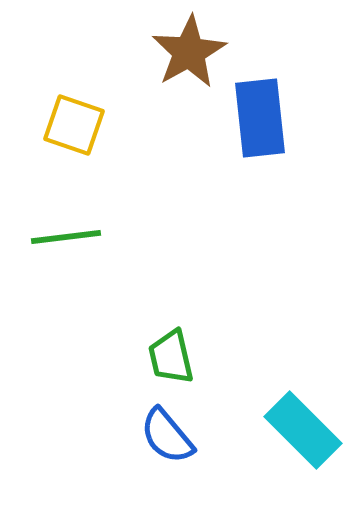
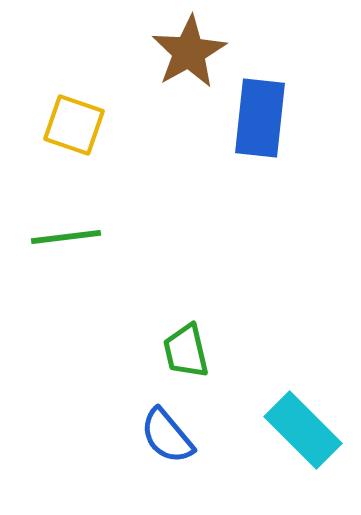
blue rectangle: rotated 12 degrees clockwise
green trapezoid: moved 15 px right, 6 px up
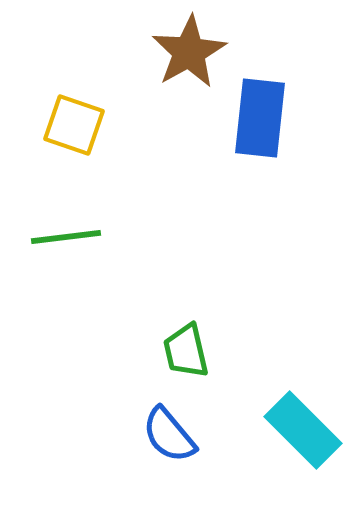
blue semicircle: moved 2 px right, 1 px up
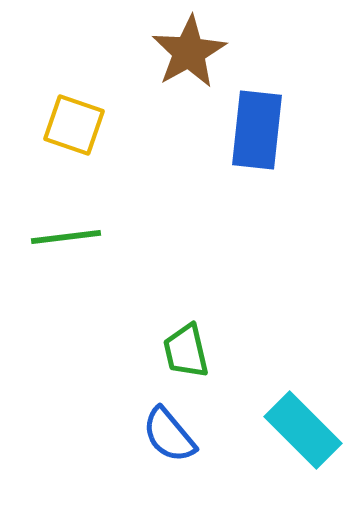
blue rectangle: moved 3 px left, 12 px down
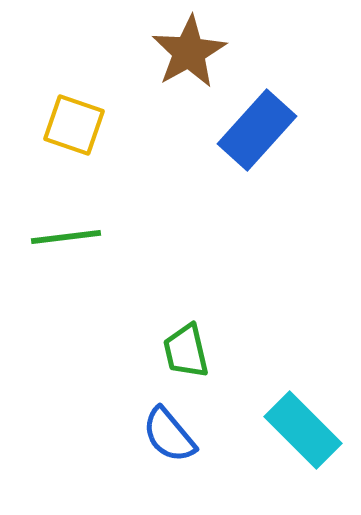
blue rectangle: rotated 36 degrees clockwise
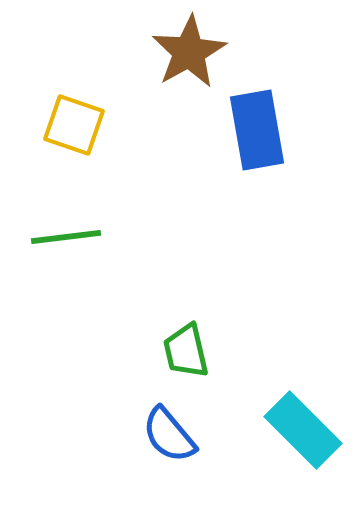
blue rectangle: rotated 52 degrees counterclockwise
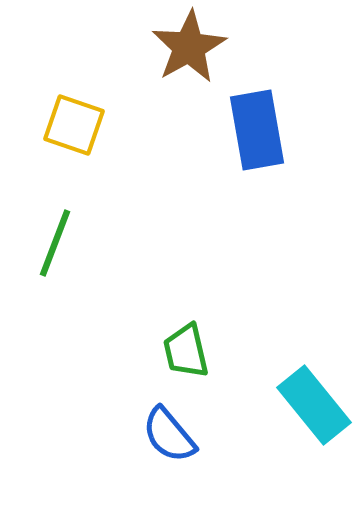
brown star: moved 5 px up
green line: moved 11 px left, 6 px down; rotated 62 degrees counterclockwise
cyan rectangle: moved 11 px right, 25 px up; rotated 6 degrees clockwise
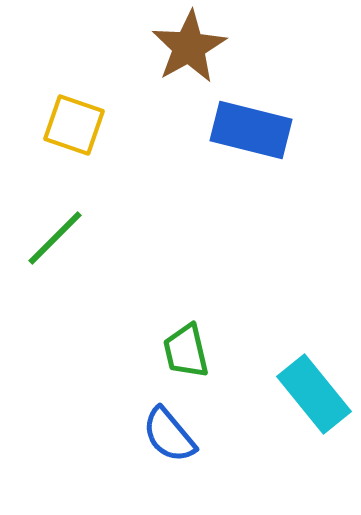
blue rectangle: moved 6 px left; rotated 66 degrees counterclockwise
green line: moved 5 px up; rotated 24 degrees clockwise
cyan rectangle: moved 11 px up
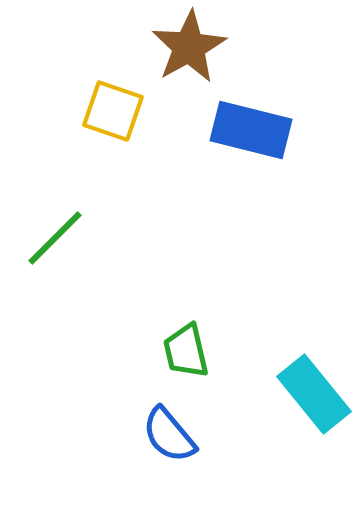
yellow square: moved 39 px right, 14 px up
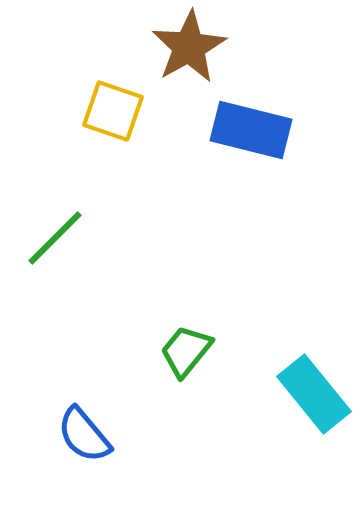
green trapezoid: rotated 52 degrees clockwise
blue semicircle: moved 85 px left
